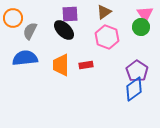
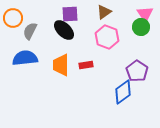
blue diamond: moved 11 px left, 3 px down
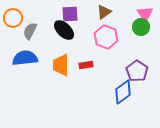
pink hexagon: moved 1 px left
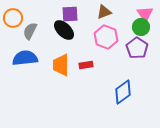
brown triangle: rotated 14 degrees clockwise
purple pentagon: moved 23 px up
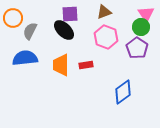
pink triangle: moved 1 px right
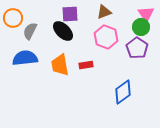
black ellipse: moved 1 px left, 1 px down
orange trapezoid: moved 1 px left; rotated 10 degrees counterclockwise
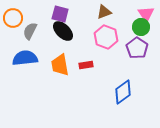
purple square: moved 10 px left; rotated 18 degrees clockwise
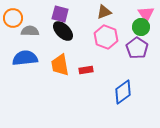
gray semicircle: rotated 66 degrees clockwise
red rectangle: moved 5 px down
